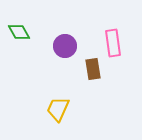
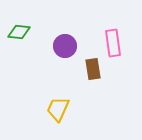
green diamond: rotated 55 degrees counterclockwise
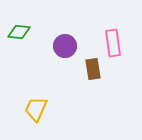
yellow trapezoid: moved 22 px left
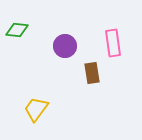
green diamond: moved 2 px left, 2 px up
brown rectangle: moved 1 px left, 4 px down
yellow trapezoid: rotated 12 degrees clockwise
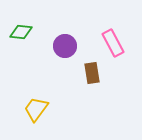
green diamond: moved 4 px right, 2 px down
pink rectangle: rotated 20 degrees counterclockwise
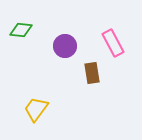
green diamond: moved 2 px up
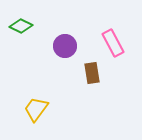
green diamond: moved 4 px up; rotated 20 degrees clockwise
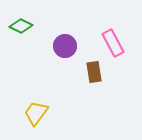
brown rectangle: moved 2 px right, 1 px up
yellow trapezoid: moved 4 px down
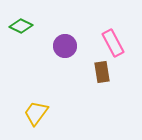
brown rectangle: moved 8 px right
